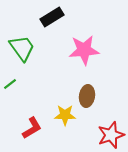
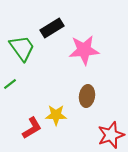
black rectangle: moved 11 px down
yellow star: moved 9 px left
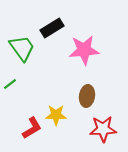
red star: moved 8 px left, 6 px up; rotated 16 degrees clockwise
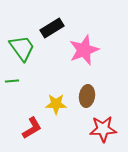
pink star: rotated 16 degrees counterclockwise
green line: moved 2 px right, 3 px up; rotated 32 degrees clockwise
yellow star: moved 11 px up
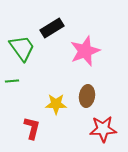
pink star: moved 1 px right, 1 px down
red L-shape: rotated 45 degrees counterclockwise
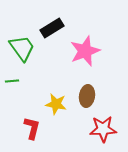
yellow star: rotated 10 degrees clockwise
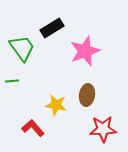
brown ellipse: moved 1 px up
yellow star: moved 1 px down
red L-shape: moved 1 px right; rotated 55 degrees counterclockwise
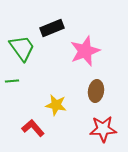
black rectangle: rotated 10 degrees clockwise
brown ellipse: moved 9 px right, 4 px up
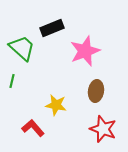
green trapezoid: rotated 12 degrees counterclockwise
green line: rotated 72 degrees counterclockwise
red star: rotated 24 degrees clockwise
